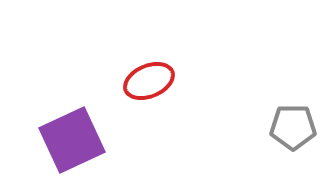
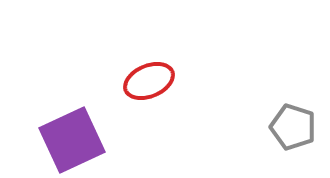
gray pentagon: rotated 18 degrees clockwise
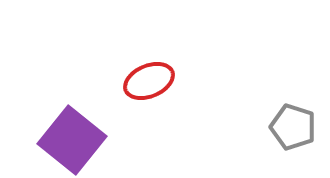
purple square: rotated 26 degrees counterclockwise
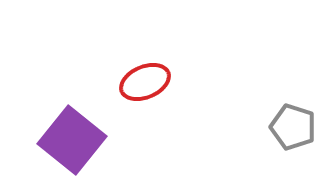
red ellipse: moved 4 px left, 1 px down
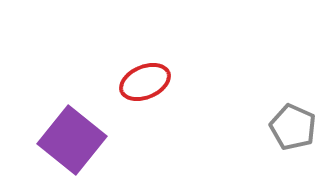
gray pentagon: rotated 6 degrees clockwise
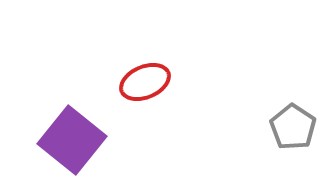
gray pentagon: rotated 9 degrees clockwise
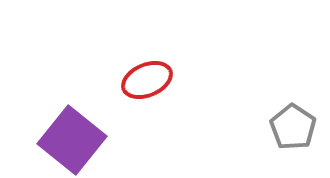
red ellipse: moved 2 px right, 2 px up
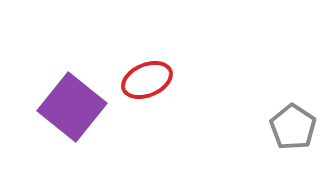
purple square: moved 33 px up
